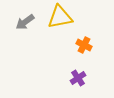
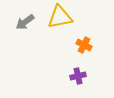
purple cross: moved 2 px up; rotated 21 degrees clockwise
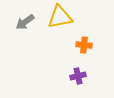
orange cross: rotated 21 degrees counterclockwise
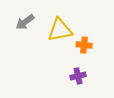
yellow triangle: moved 13 px down
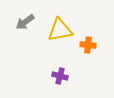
orange cross: moved 4 px right
purple cross: moved 18 px left; rotated 28 degrees clockwise
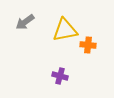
yellow triangle: moved 5 px right
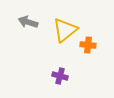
gray arrow: moved 3 px right; rotated 54 degrees clockwise
yellow triangle: rotated 28 degrees counterclockwise
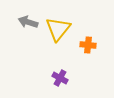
yellow triangle: moved 7 px left, 1 px up; rotated 12 degrees counterclockwise
purple cross: moved 2 px down; rotated 14 degrees clockwise
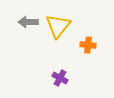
gray arrow: rotated 18 degrees counterclockwise
yellow triangle: moved 3 px up
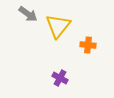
gray arrow: moved 8 px up; rotated 144 degrees counterclockwise
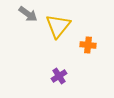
purple cross: moved 1 px left, 2 px up; rotated 28 degrees clockwise
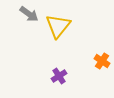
gray arrow: moved 1 px right
orange cross: moved 14 px right, 16 px down; rotated 28 degrees clockwise
